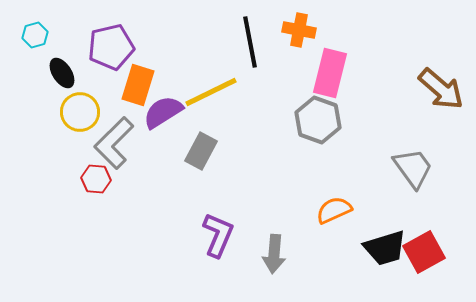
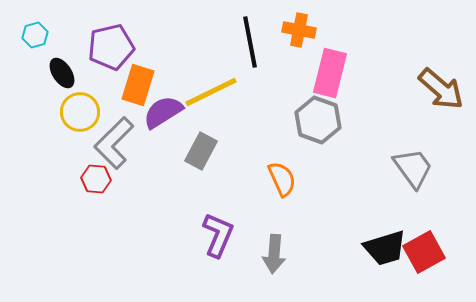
orange semicircle: moved 52 px left, 31 px up; rotated 90 degrees clockwise
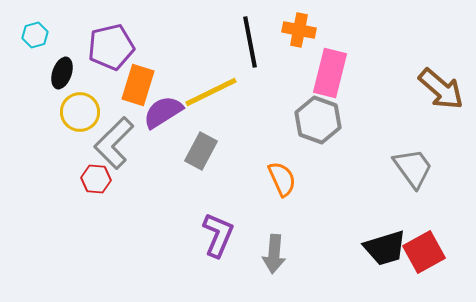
black ellipse: rotated 52 degrees clockwise
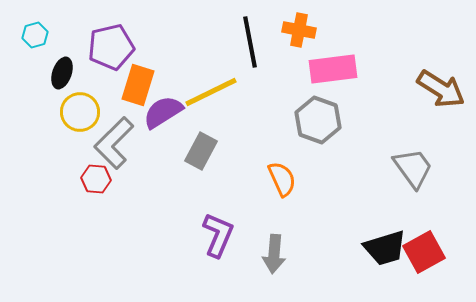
pink rectangle: moved 3 px right, 4 px up; rotated 69 degrees clockwise
brown arrow: rotated 9 degrees counterclockwise
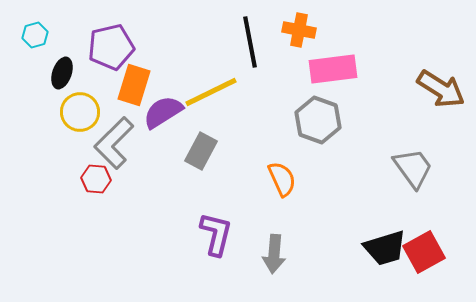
orange rectangle: moved 4 px left
purple L-shape: moved 2 px left, 1 px up; rotated 9 degrees counterclockwise
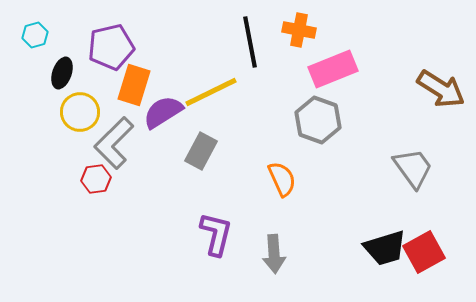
pink rectangle: rotated 15 degrees counterclockwise
red hexagon: rotated 12 degrees counterclockwise
gray arrow: rotated 9 degrees counterclockwise
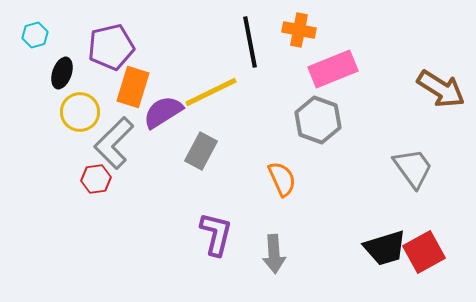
orange rectangle: moved 1 px left, 2 px down
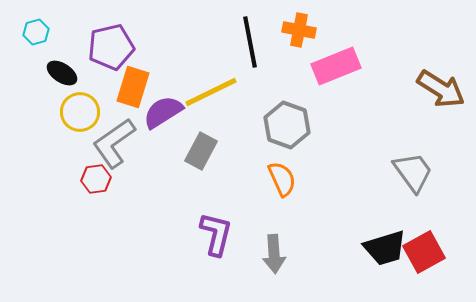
cyan hexagon: moved 1 px right, 3 px up
pink rectangle: moved 3 px right, 3 px up
black ellipse: rotated 76 degrees counterclockwise
gray hexagon: moved 31 px left, 5 px down
gray L-shape: rotated 10 degrees clockwise
gray trapezoid: moved 4 px down
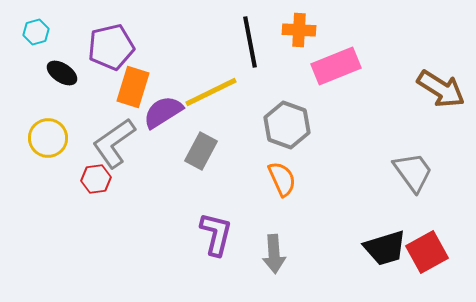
orange cross: rotated 8 degrees counterclockwise
yellow circle: moved 32 px left, 26 px down
red square: moved 3 px right
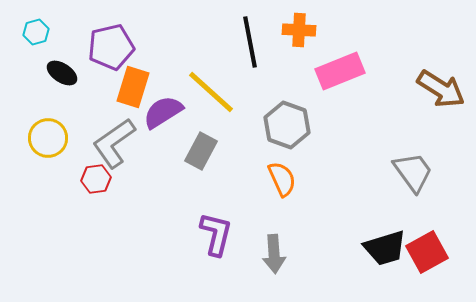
pink rectangle: moved 4 px right, 5 px down
yellow line: rotated 68 degrees clockwise
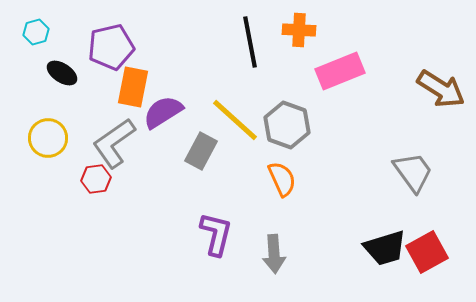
orange rectangle: rotated 6 degrees counterclockwise
yellow line: moved 24 px right, 28 px down
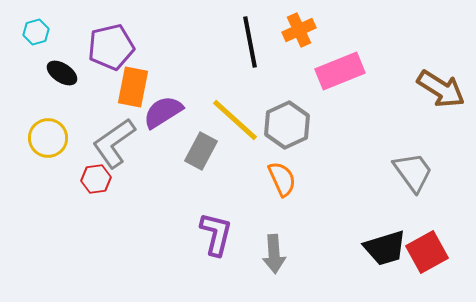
orange cross: rotated 28 degrees counterclockwise
gray hexagon: rotated 15 degrees clockwise
